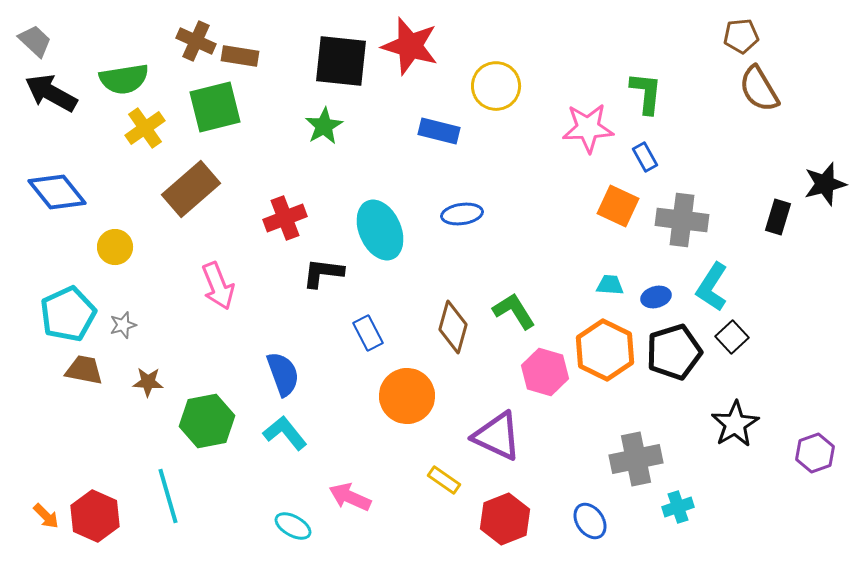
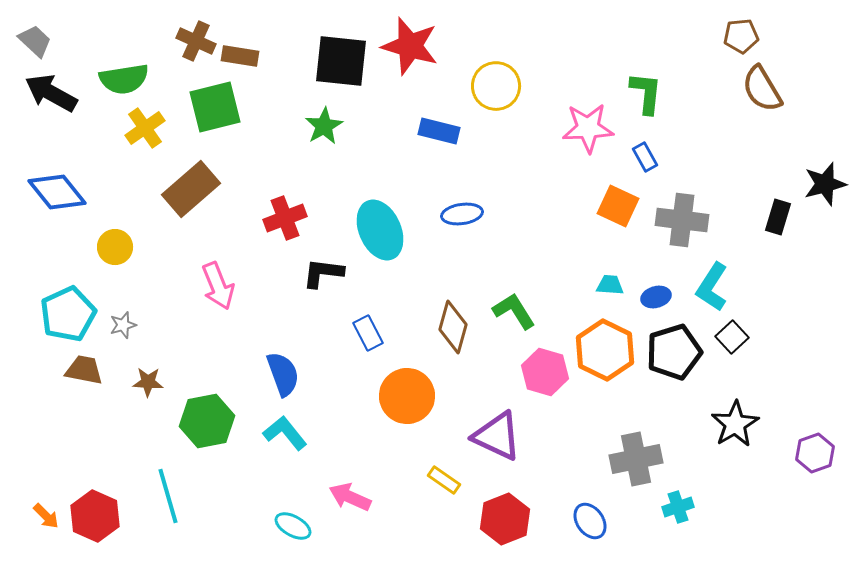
brown semicircle at (759, 89): moved 3 px right
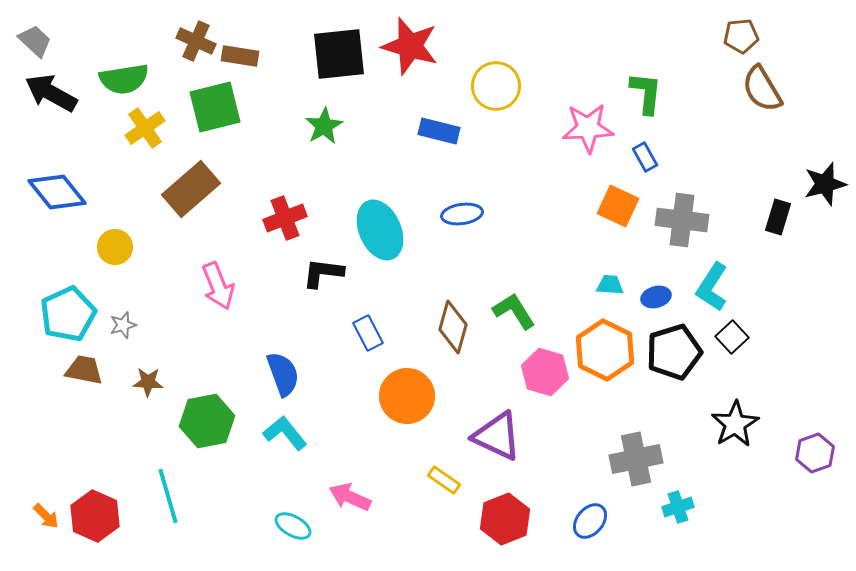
black square at (341, 61): moved 2 px left, 7 px up; rotated 12 degrees counterclockwise
blue ellipse at (590, 521): rotated 75 degrees clockwise
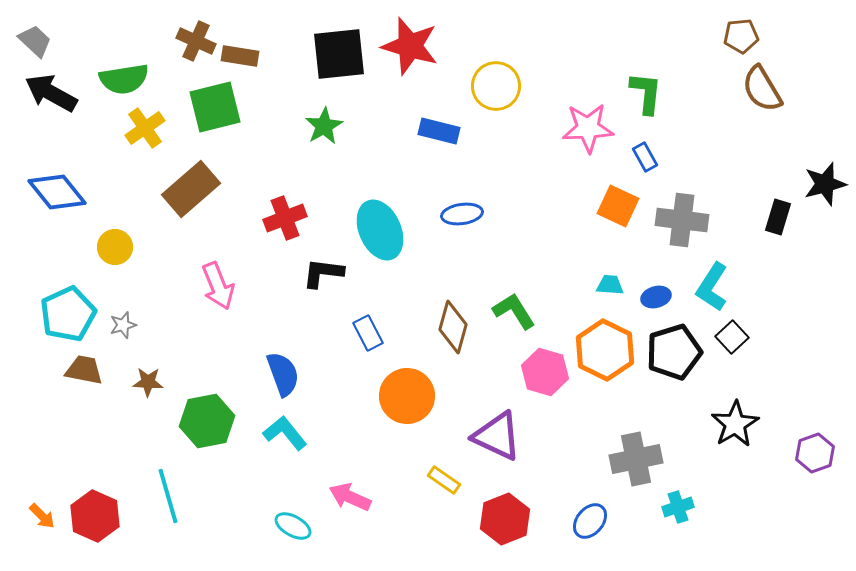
orange arrow at (46, 516): moved 4 px left
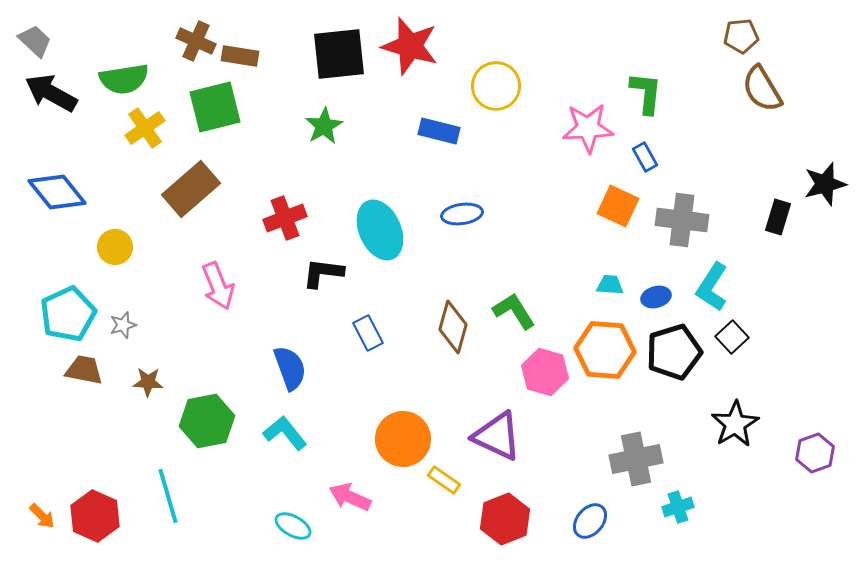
orange hexagon at (605, 350): rotated 22 degrees counterclockwise
blue semicircle at (283, 374): moved 7 px right, 6 px up
orange circle at (407, 396): moved 4 px left, 43 px down
